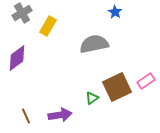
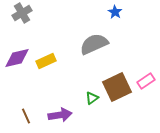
yellow rectangle: moved 2 px left, 35 px down; rotated 36 degrees clockwise
gray semicircle: rotated 12 degrees counterclockwise
purple diamond: rotated 24 degrees clockwise
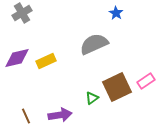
blue star: moved 1 px right, 1 px down
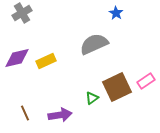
brown line: moved 1 px left, 3 px up
